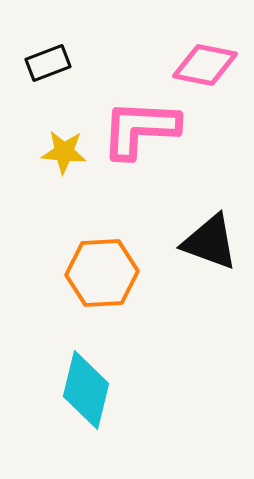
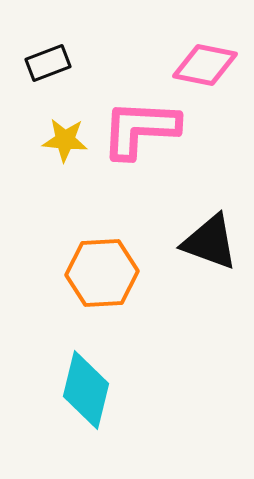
yellow star: moved 1 px right, 12 px up
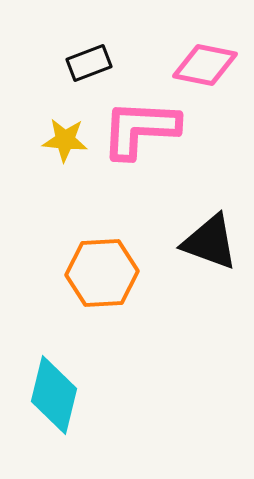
black rectangle: moved 41 px right
cyan diamond: moved 32 px left, 5 px down
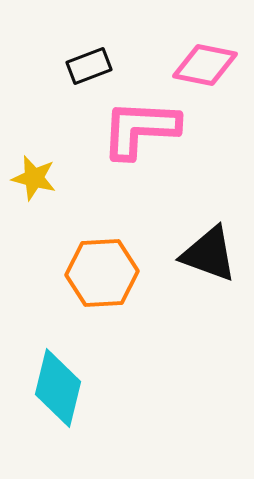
black rectangle: moved 3 px down
yellow star: moved 31 px left, 38 px down; rotated 9 degrees clockwise
black triangle: moved 1 px left, 12 px down
cyan diamond: moved 4 px right, 7 px up
